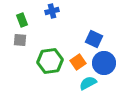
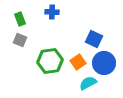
blue cross: moved 1 px down; rotated 16 degrees clockwise
green rectangle: moved 2 px left, 1 px up
gray square: rotated 16 degrees clockwise
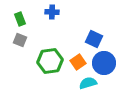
cyan semicircle: rotated 12 degrees clockwise
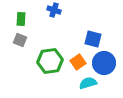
blue cross: moved 2 px right, 2 px up; rotated 16 degrees clockwise
green rectangle: moved 1 px right; rotated 24 degrees clockwise
blue square: moved 1 px left; rotated 12 degrees counterclockwise
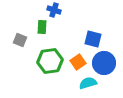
green rectangle: moved 21 px right, 8 px down
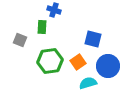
blue circle: moved 4 px right, 3 px down
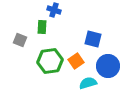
orange square: moved 2 px left, 1 px up
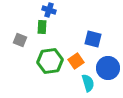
blue cross: moved 5 px left
blue circle: moved 2 px down
cyan semicircle: rotated 90 degrees clockwise
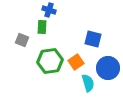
gray square: moved 2 px right
orange square: moved 1 px down
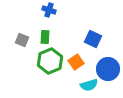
green rectangle: moved 3 px right, 10 px down
blue square: rotated 12 degrees clockwise
green hexagon: rotated 15 degrees counterclockwise
blue circle: moved 1 px down
cyan semicircle: moved 1 px right, 2 px down; rotated 90 degrees clockwise
